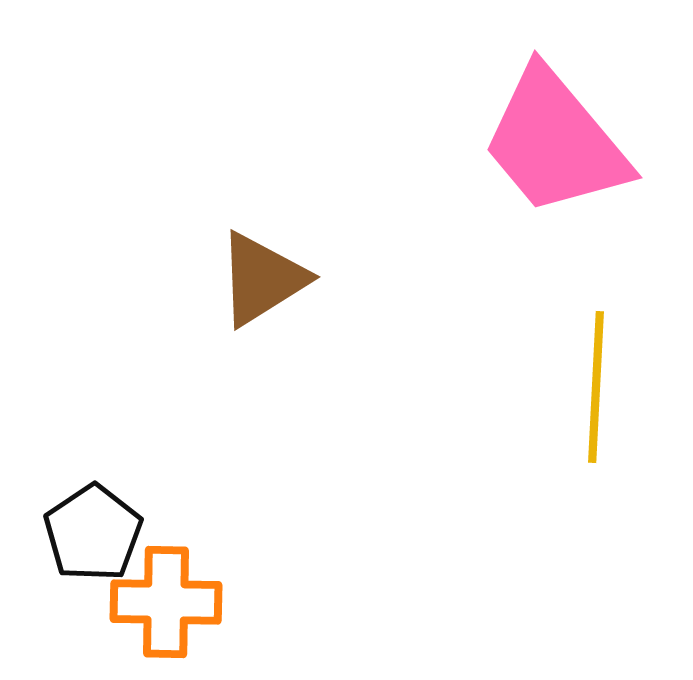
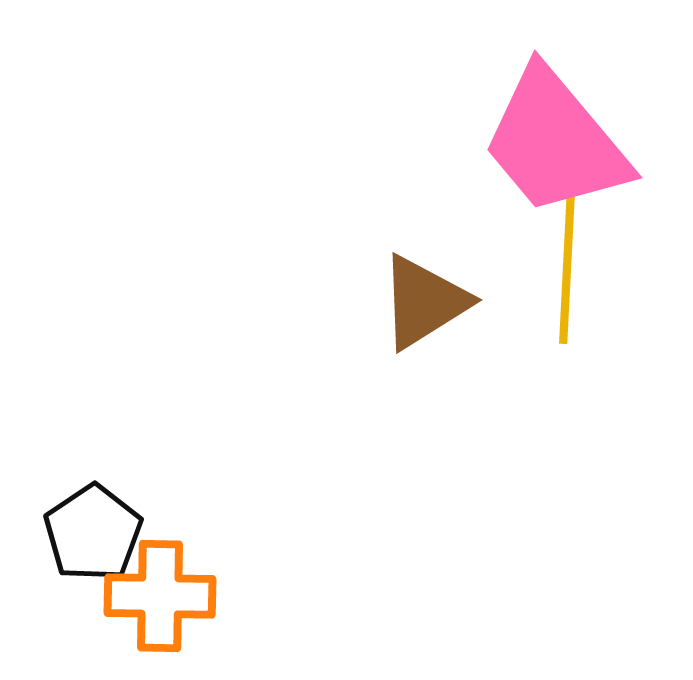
brown triangle: moved 162 px right, 23 px down
yellow line: moved 29 px left, 119 px up
orange cross: moved 6 px left, 6 px up
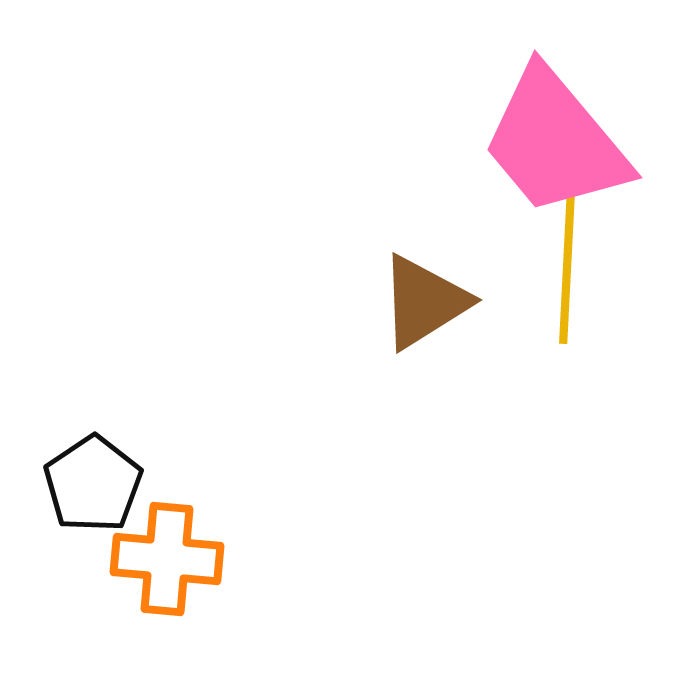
black pentagon: moved 49 px up
orange cross: moved 7 px right, 37 px up; rotated 4 degrees clockwise
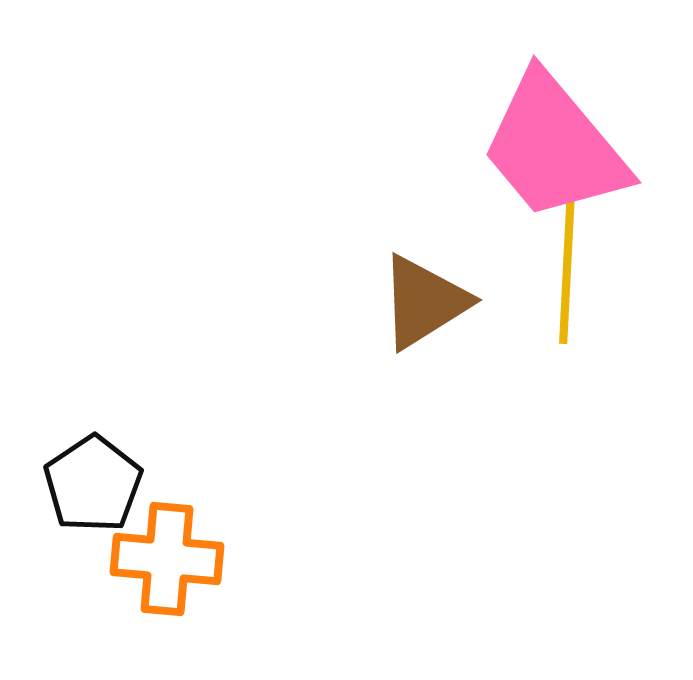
pink trapezoid: moved 1 px left, 5 px down
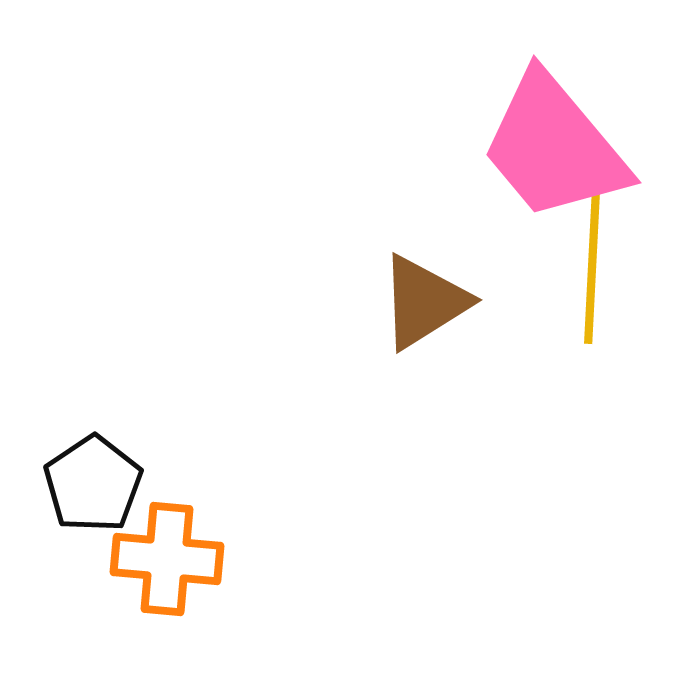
yellow line: moved 25 px right
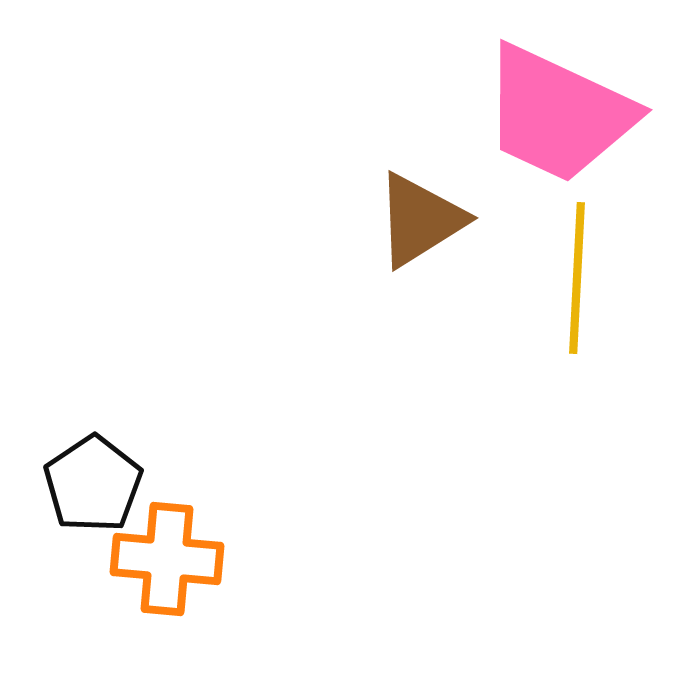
pink trapezoid: moved 4 px right, 33 px up; rotated 25 degrees counterclockwise
yellow line: moved 15 px left, 10 px down
brown triangle: moved 4 px left, 82 px up
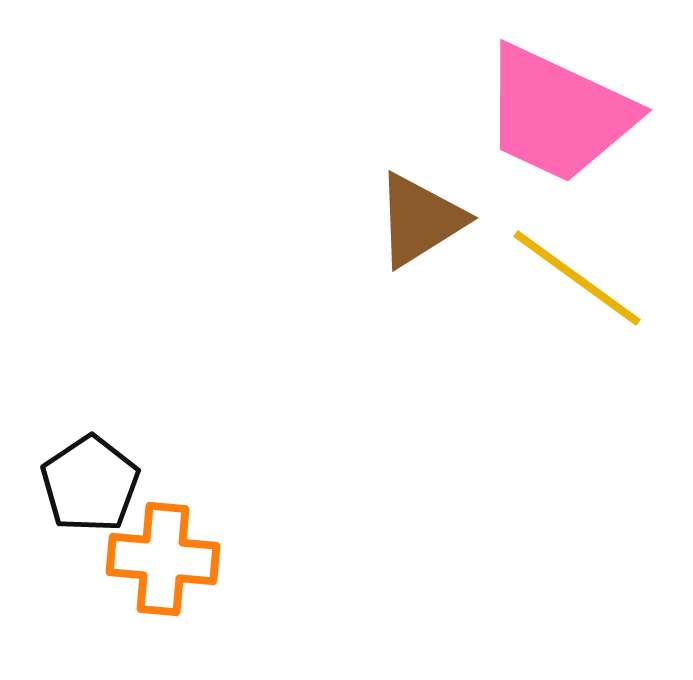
yellow line: rotated 57 degrees counterclockwise
black pentagon: moved 3 px left
orange cross: moved 4 px left
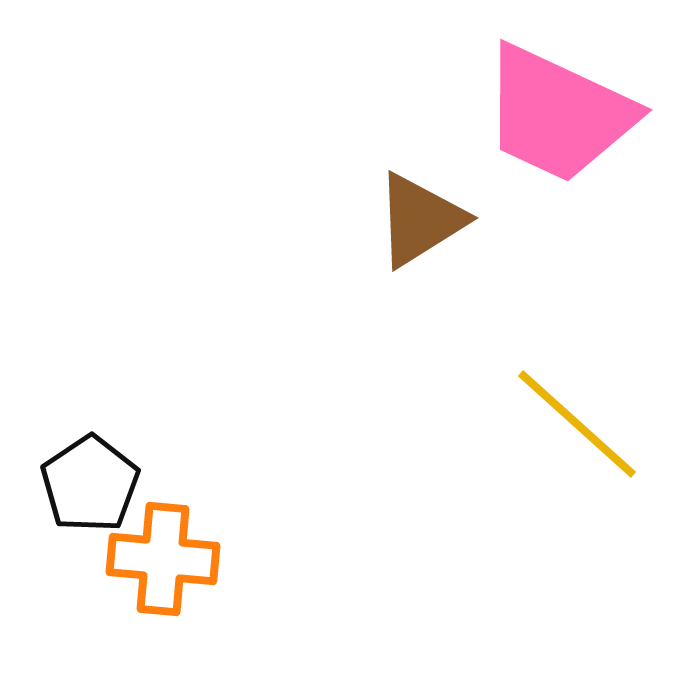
yellow line: moved 146 px down; rotated 6 degrees clockwise
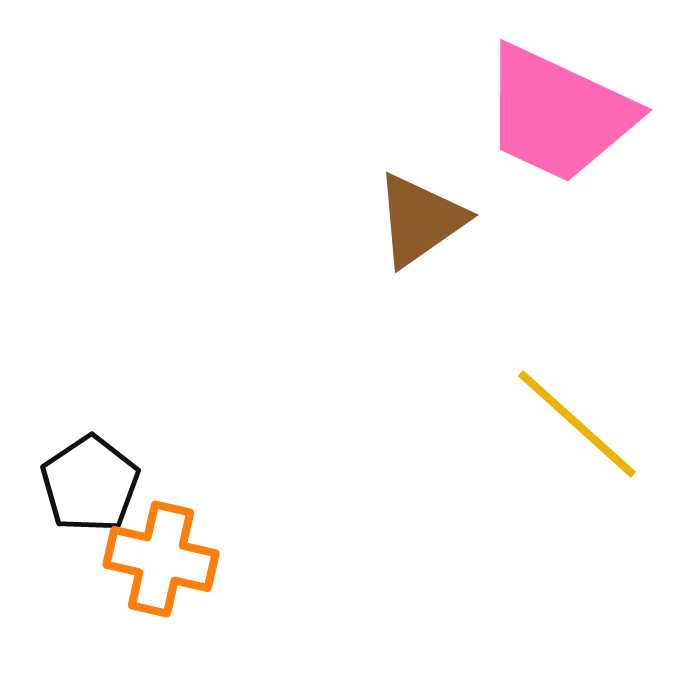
brown triangle: rotated 3 degrees counterclockwise
orange cross: moved 2 px left; rotated 8 degrees clockwise
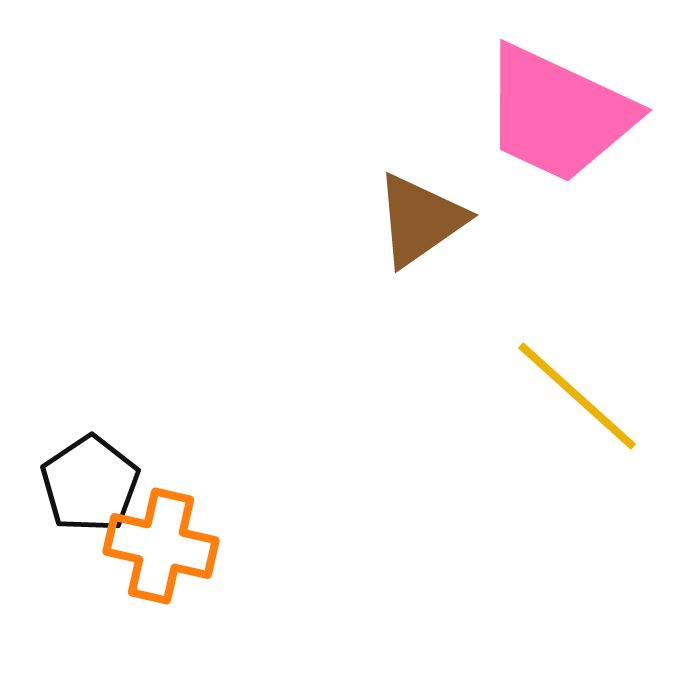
yellow line: moved 28 px up
orange cross: moved 13 px up
